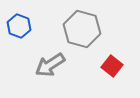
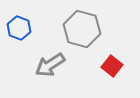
blue hexagon: moved 2 px down
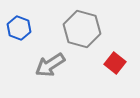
red square: moved 3 px right, 3 px up
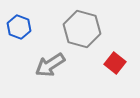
blue hexagon: moved 1 px up
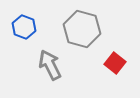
blue hexagon: moved 5 px right
gray arrow: rotated 96 degrees clockwise
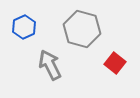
blue hexagon: rotated 15 degrees clockwise
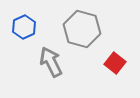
gray arrow: moved 1 px right, 3 px up
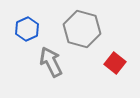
blue hexagon: moved 3 px right, 2 px down
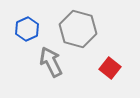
gray hexagon: moved 4 px left
red square: moved 5 px left, 5 px down
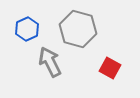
gray arrow: moved 1 px left
red square: rotated 10 degrees counterclockwise
